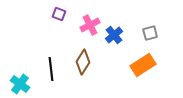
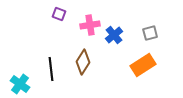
pink cross: rotated 18 degrees clockwise
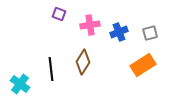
blue cross: moved 5 px right, 3 px up; rotated 18 degrees clockwise
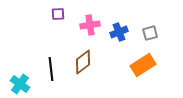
purple square: moved 1 px left; rotated 24 degrees counterclockwise
brown diamond: rotated 20 degrees clockwise
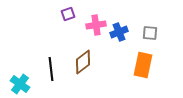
purple square: moved 10 px right; rotated 16 degrees counterclockwise
pink cross: moved 6 px right
gray square: rotated 21 degrees clockwise
orange rectangle: rotated 45 degrees counterclockwise
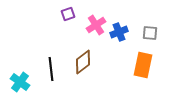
pink cross: rotated 24 degrees counterclockwise
cyan cross: moved 2 px up
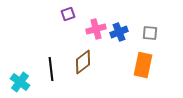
pink cross: moved 4 px down; rotated 18 degrees clockwise
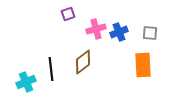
orange rectangle: rotated 15 degrees counterclockwise
cyan cross: moved 6 px right; rotated 30 degrees clockwise
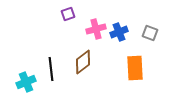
gray square: rotated 14 degrees clockwise
orange rectangle: moved 8 px left, 3 px down
